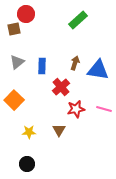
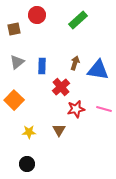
red circle: moved 11 px right, 1 px down
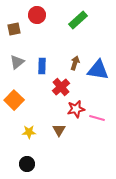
pink line: moved 7 px left, 9 px down
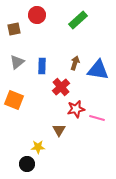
orange square: rotated 24 degrees counterclockwise
yellow star: moved 9 px right, 15 px down
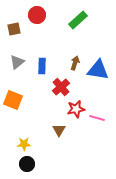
orange square: moved 1 px left
yellow star: moved 14 px left, 3 px up
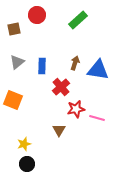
yellow star: rotated 16 degrees counterclockwise
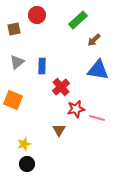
brown arrow: moved 19 px right, 23 px up; rotated 152 degrees counterclockwise
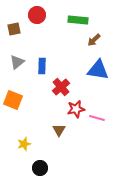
green rectangle: rotated 48 degrees clockwise
black circle: moved 13 px right, 4 px down
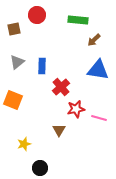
pink line: moved 2 px right
